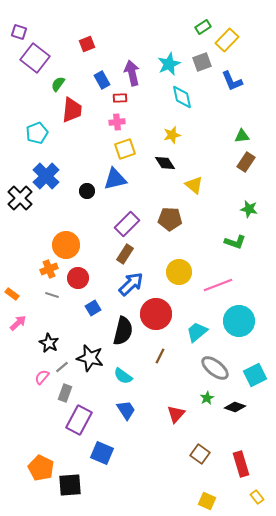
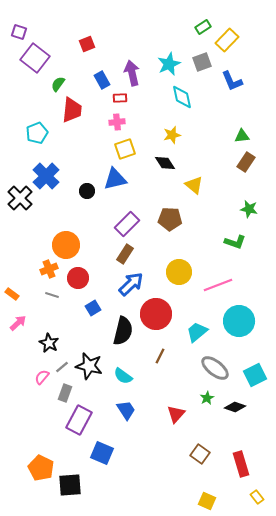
black star at (90, 358): moved 1 px left, 8 px down
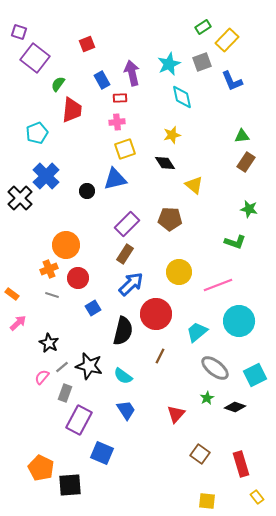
yellow square at (207, 501): rotated 18 degrees counterclockwise
